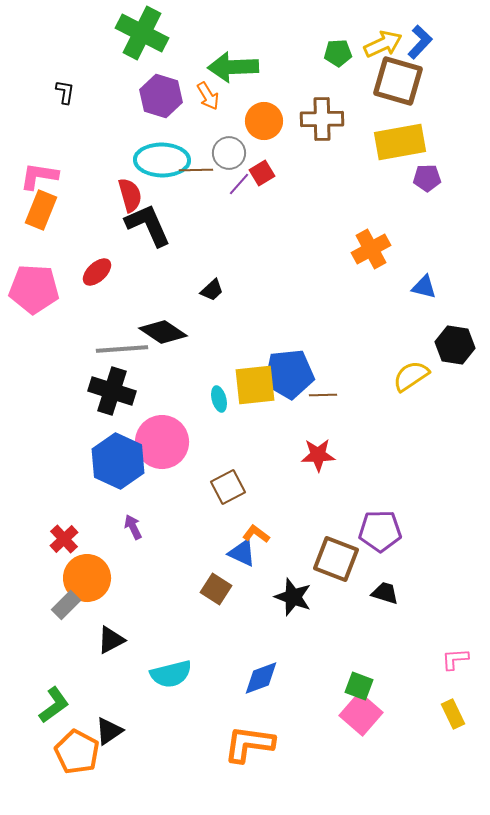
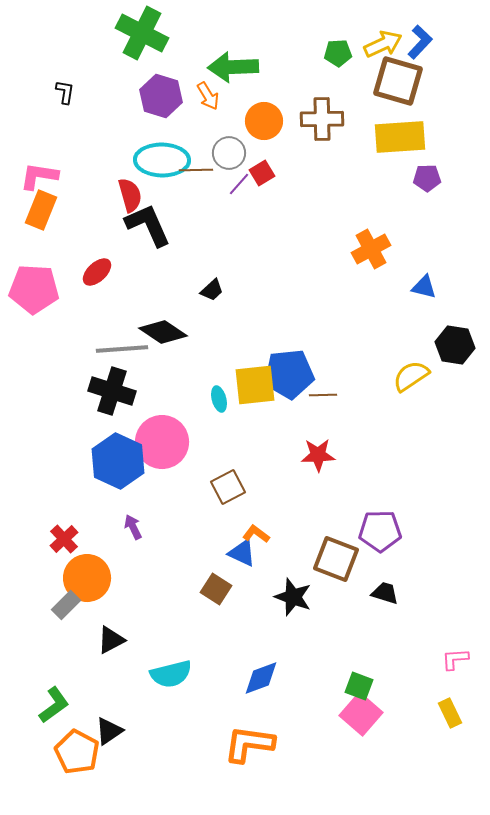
yellow rectangle at (400, 142): moved 5 px up; rotated 6 degrees clockwise
yellow rectangle at (453, 714): moved 3 px left, 1 px up
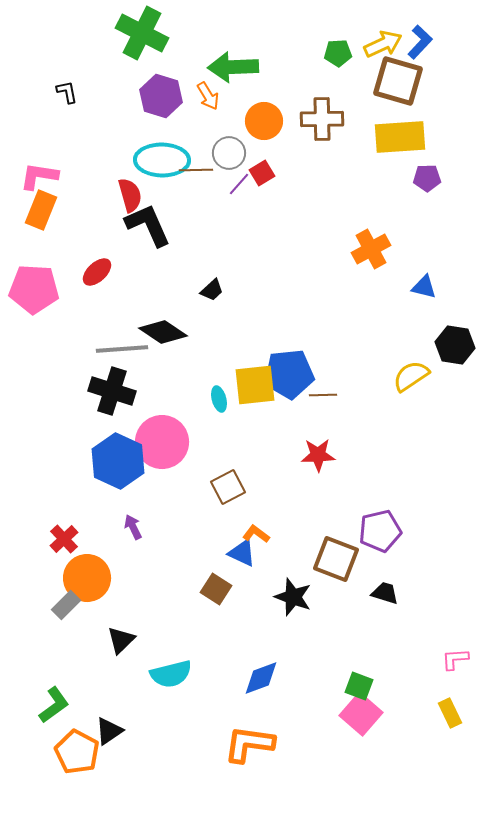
black L-shape at (65, 92): moved 2 px right; rotated 20 degrees counterclockwise
purple pentagon at (380, 531): rotated 12 degrees counterclockwise
black triangle at (111, 640): moved 10 px right; rotated 16 degrees counterclockwise
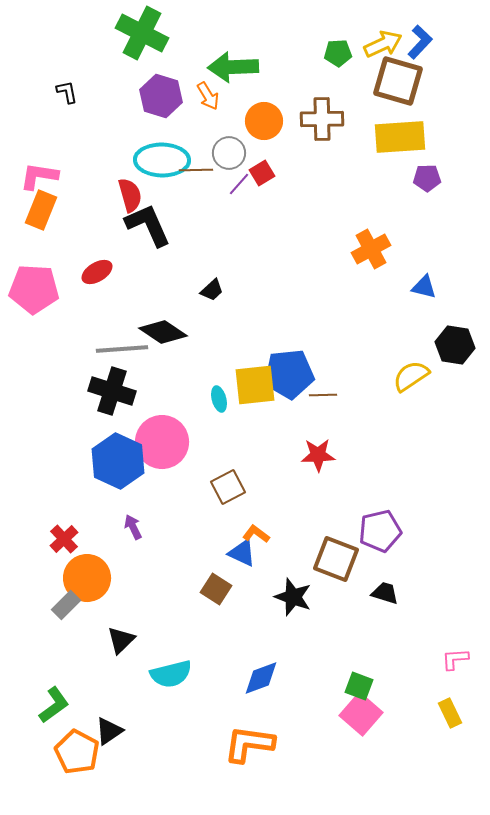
red ellipse at (97, 272): rotated 12 degrees clockwise
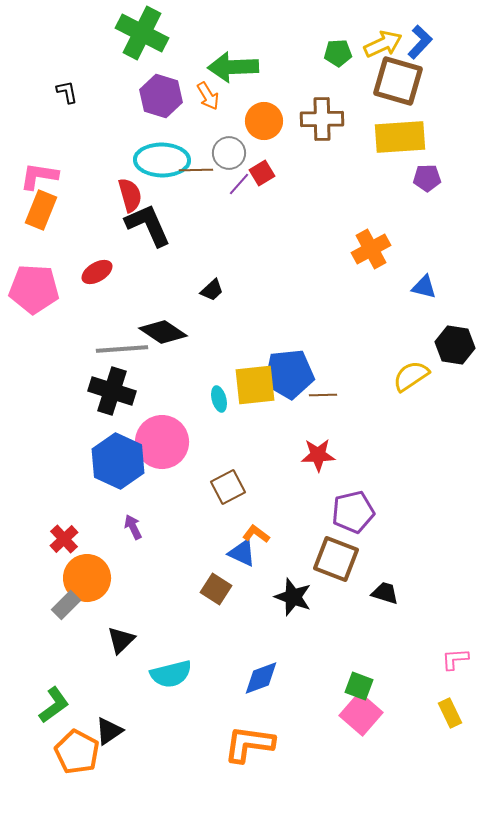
purple pentagon at (380, 531): moved 27 px left, 19 px up
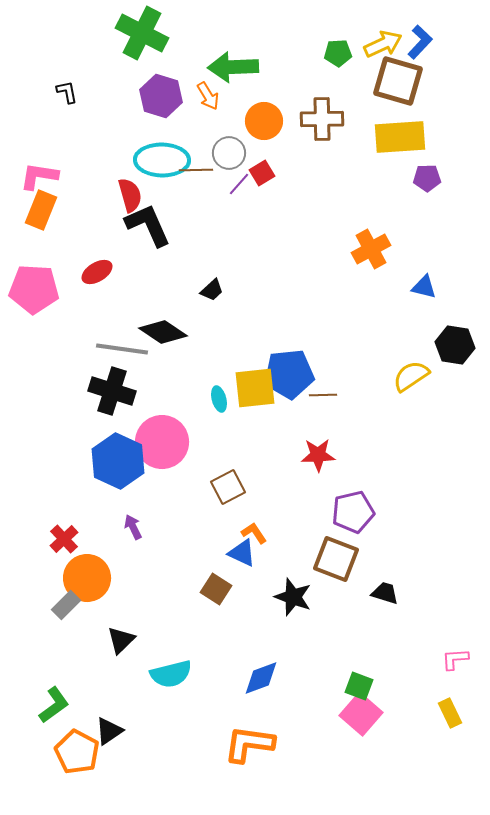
gray line at (122, 349): rotated 12 degrees clockwise
yellow square at (255, 385): moved 3 px down
orange L-shape at (256, 534): moved 2 px left, 1 px up; rotated 20 degrees clockwise
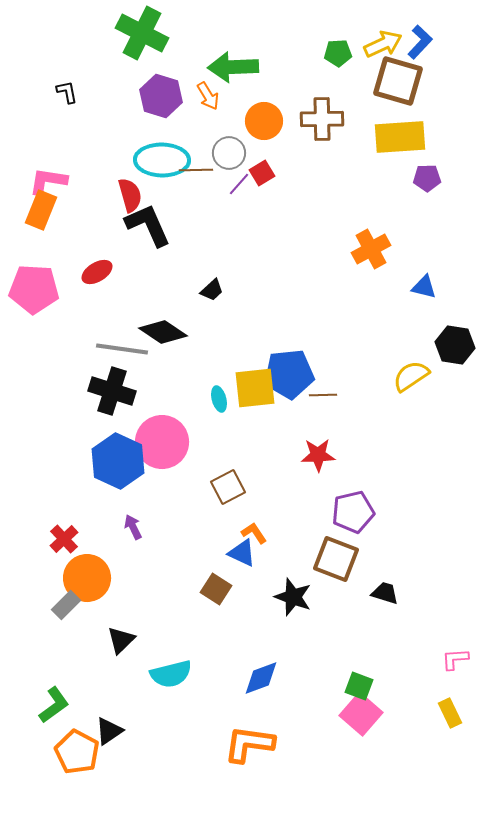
pink L-shape at (39, 176): moved 9 px right, 5 px down
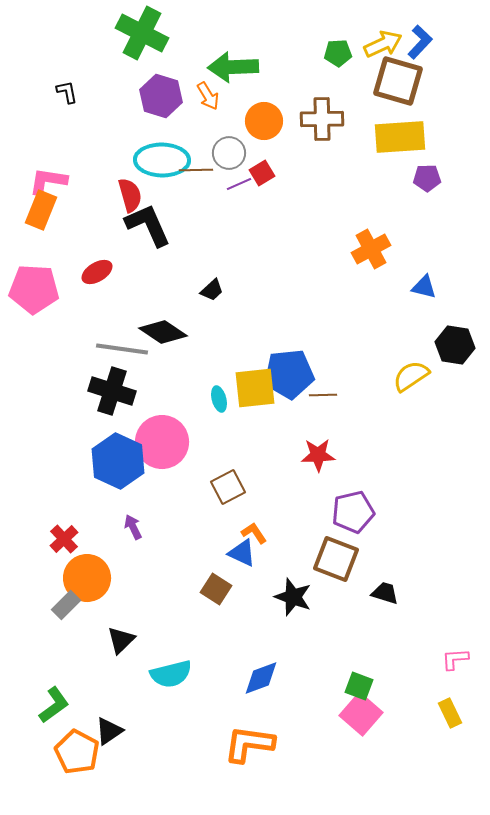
purple line at (239, 184): rotated 25 degrees clockwise
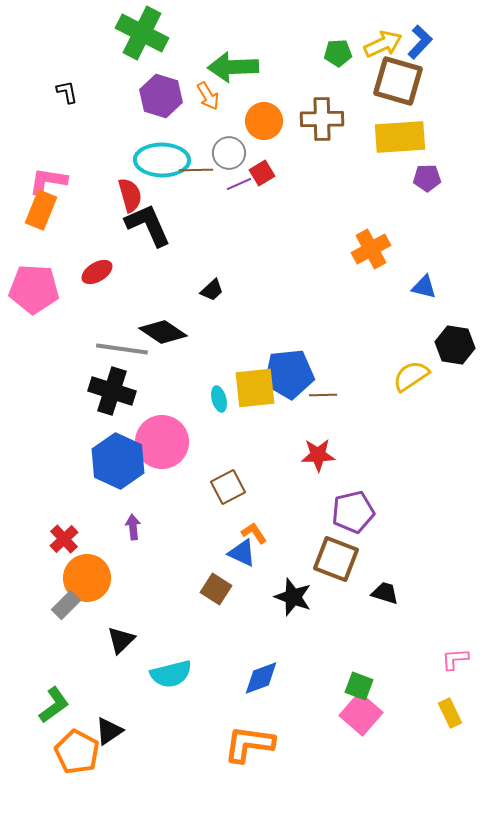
purple arrow at (133, 527): rotated 20 degrees clockwise
